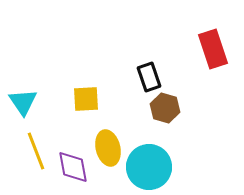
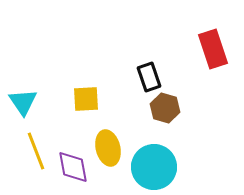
cyan circle: moved 5 px right
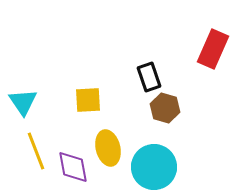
red rectangle: rotated 42 degrees clockwise
yellow square: moved 2 px right, 1 px down
